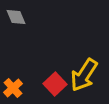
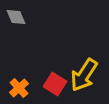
red square: rotated 15 degrees counterclockwise
orange cross: moved 6 px right
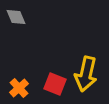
yellow arrow: moved 2 px right, 1 px up; rotated 20 degrees counterclockwise
red square: rotated 10 degrees counterclockwise
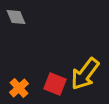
yellow arrow: moved 1 px left; rotated 24 degrees clockwise
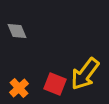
gray diamond: moved 1 px right, 14 px down
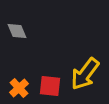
red square: moved 5 px left, 2 px down; rotated 15 degrees counterclockwise
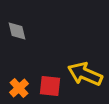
gray diamond: rotated 10 degrees clockwise
yellow arrow: rotated 76 degrees clockwise
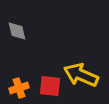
yellow arrow: moved 4 px left, 1 px down
orange cross: rotated 24 degrees clockwise
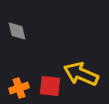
yellow arrow: moved 1 px up
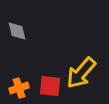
yellow arrow: moved 1 px up; rotated 72 degrees counterclockwise
